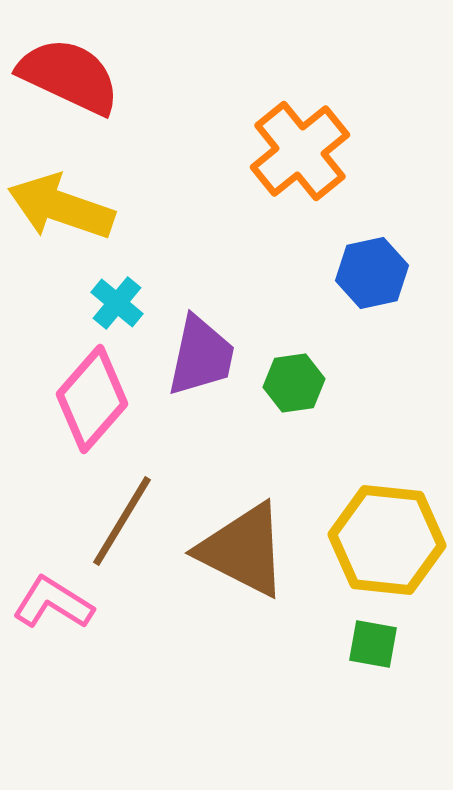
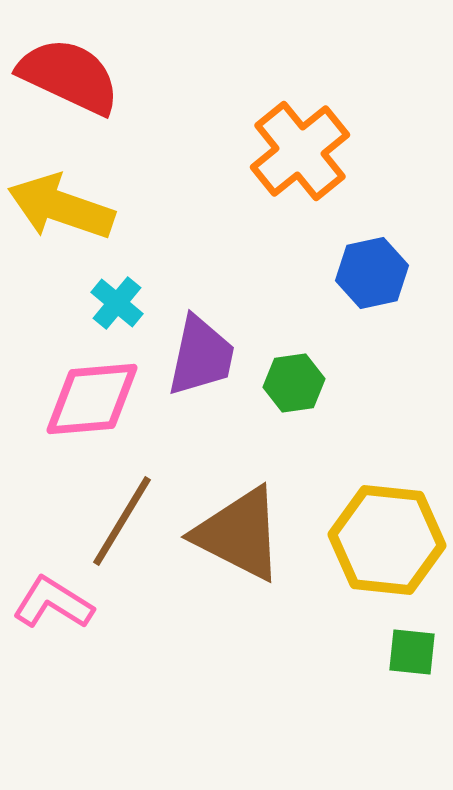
pink diamond: rotated 44 degrees clockwise
brown triangle: moved 4 px left, 16 px up
green square: moved 39 px right, 8 px down; rotated 4 degrees counterclockwise
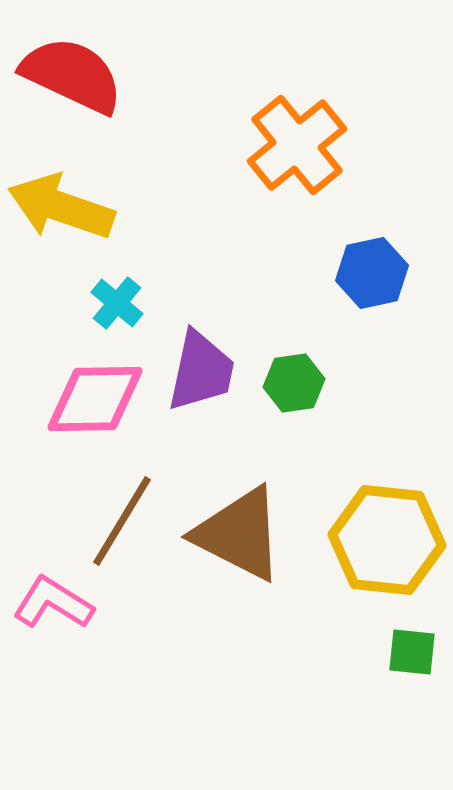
red semicircle: moved 3 px right, 1 px up
orange cross: moved 3 px left, 6 px up
purple trapezoid: moved 15 px down
pink diamond: moved 3 px right; rotated 4 degrees clockwise
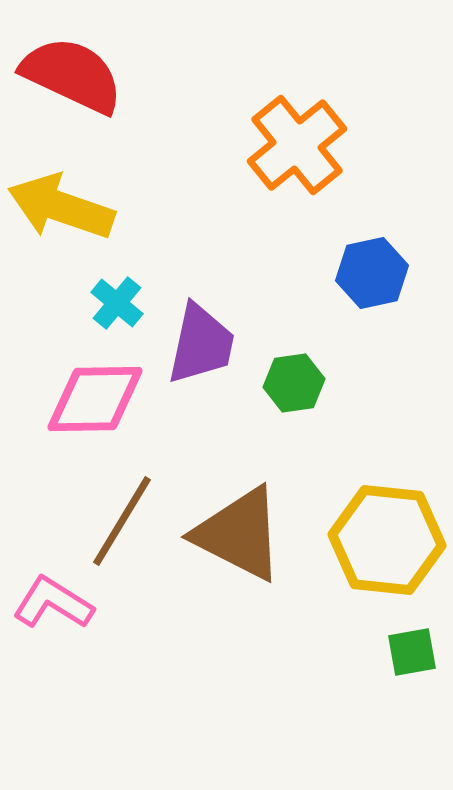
purple trapezoid: moved 27 px up
green square: rotated 16 degrees counterclockwise
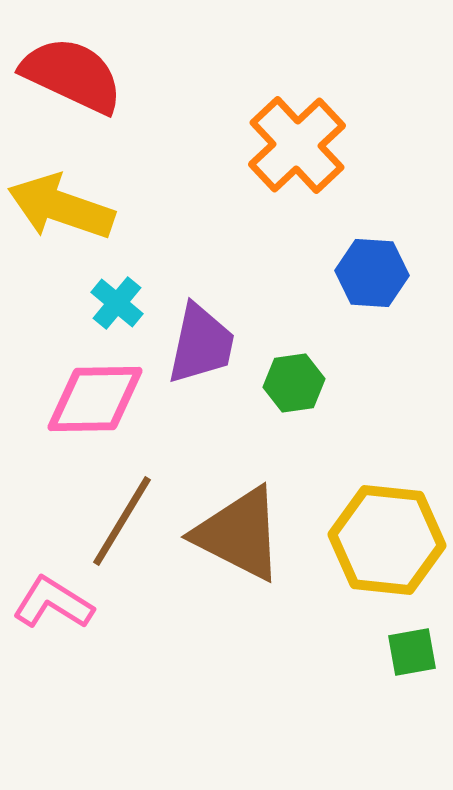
orange cross: rotated 4 degrees counterclockwise
blue hexagon: rotated 16 degrees clockwise
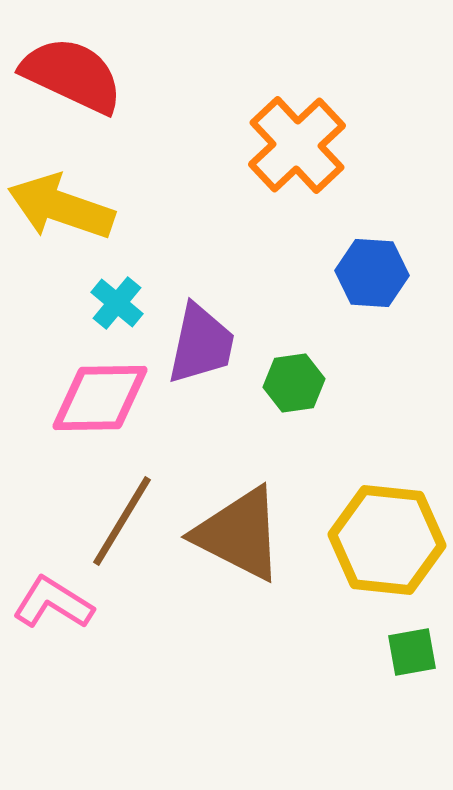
pink diamond: moved 5 px right, 1 px up
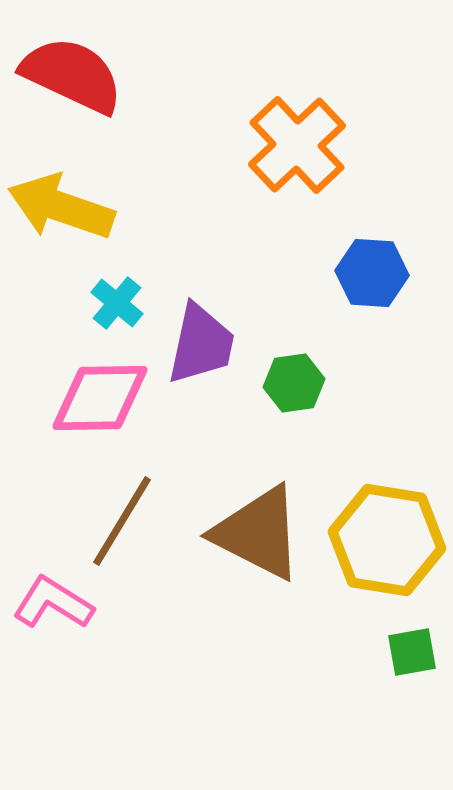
brown triangle: moved 19 px right, 1 px up
yellow hexagon: rotated 3 degrees clockwise
